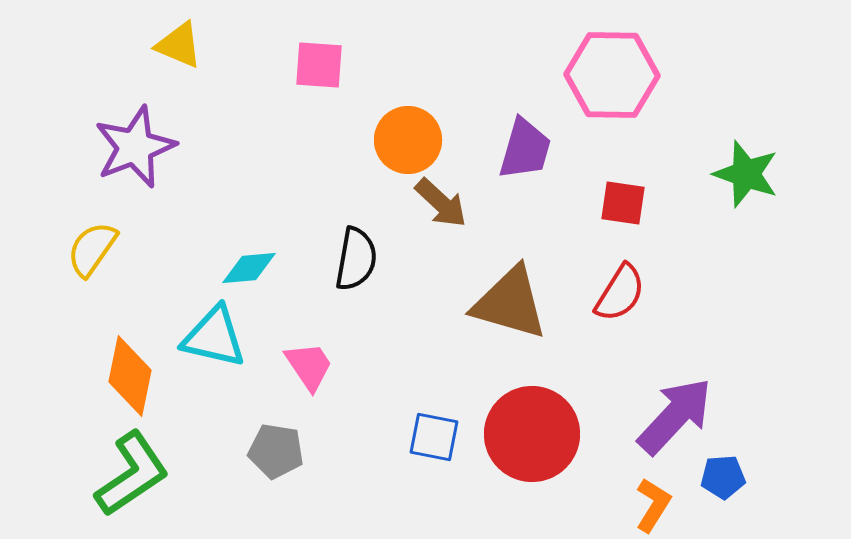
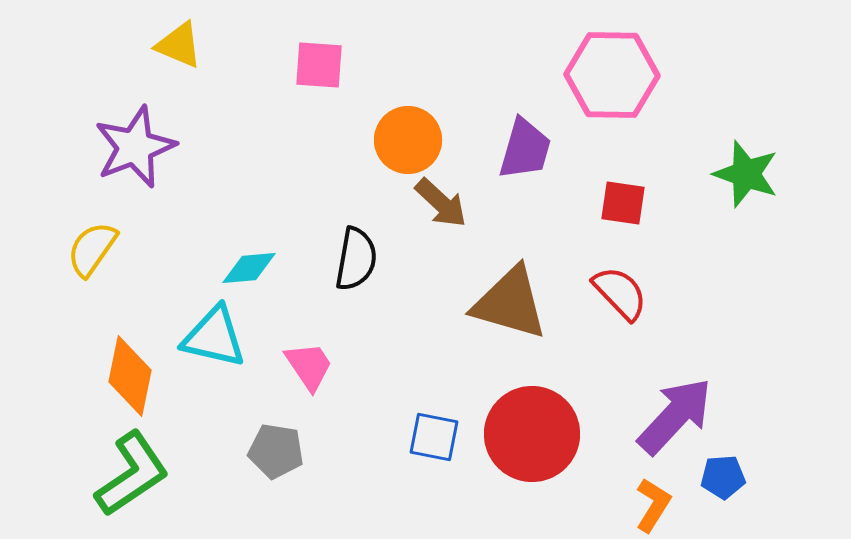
red semicircle: rotated 76 degrees counterclockwise
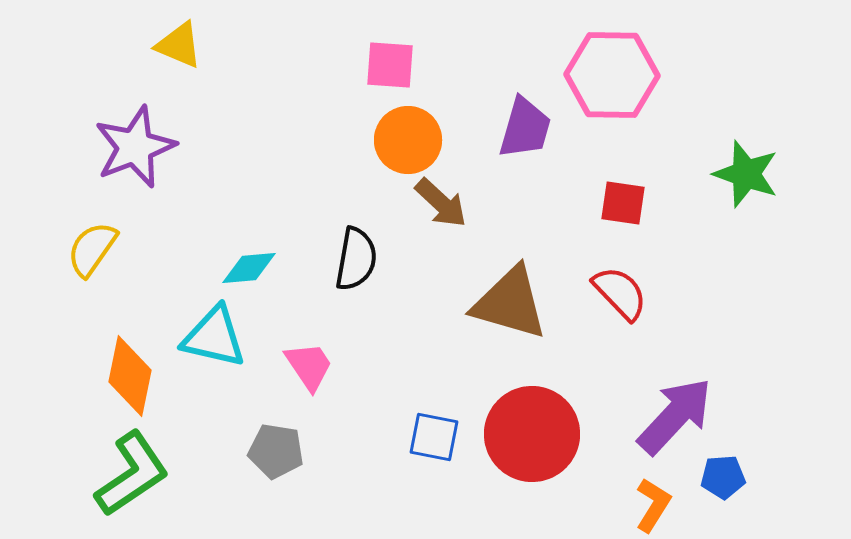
pink square: moved 71 px right
purple trapezoid: moved 21 px up
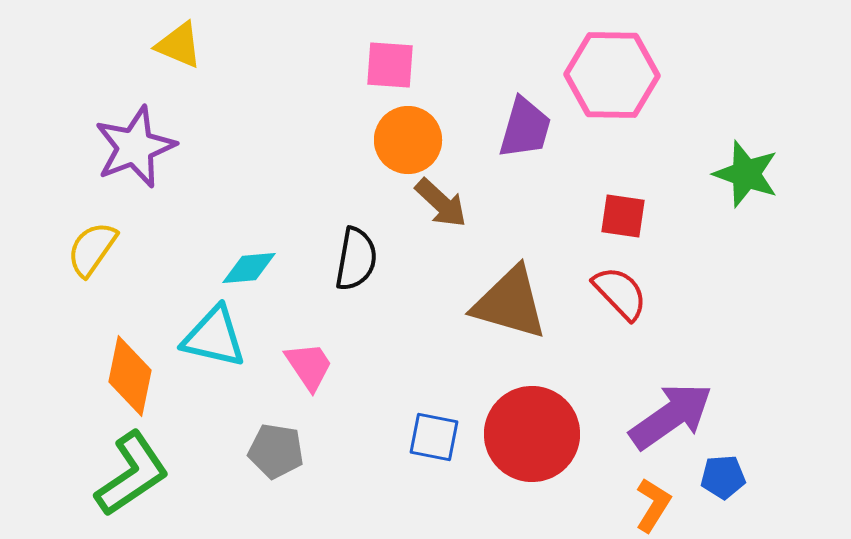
red square: moved 13 px down
purple arrow: moved 4 px left; rotated 12 degrees clockwise
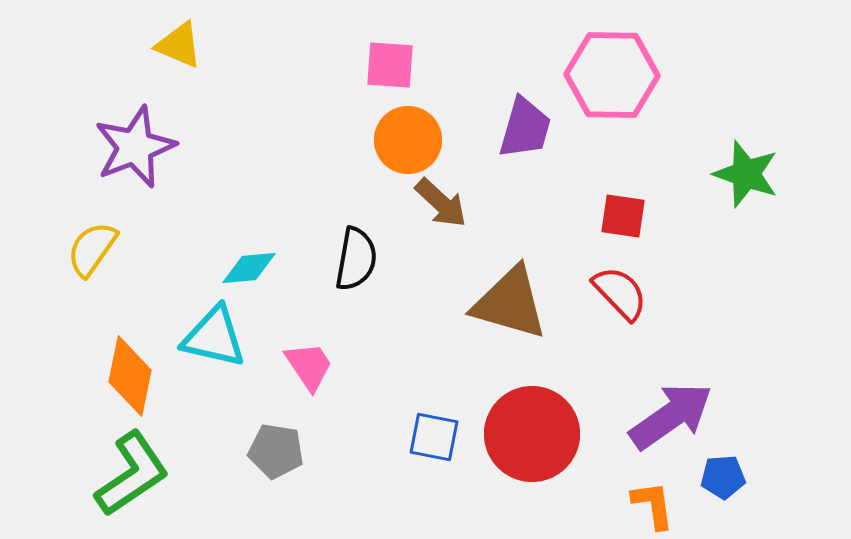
orange L-shape: rotated 40 degrees counterclockwise
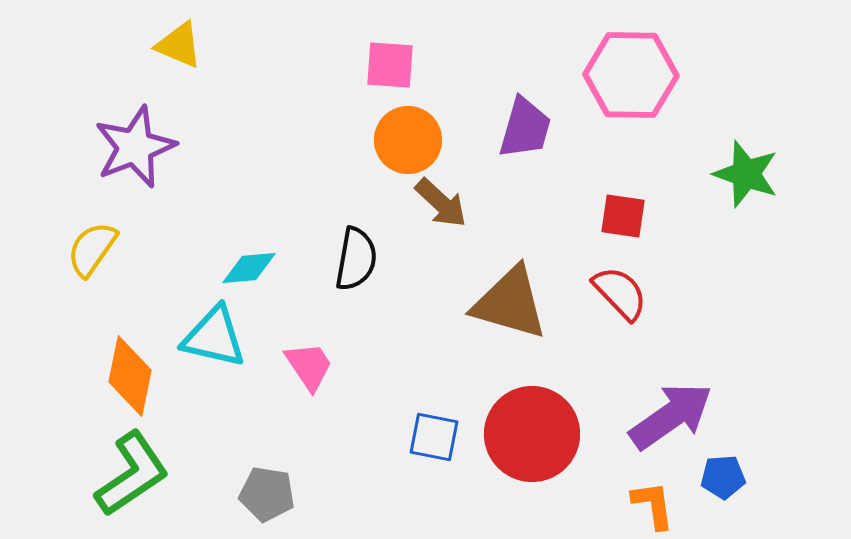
pink hexagon: moved 19 px right
gray pentagon: moved 9 px left, 43 px down
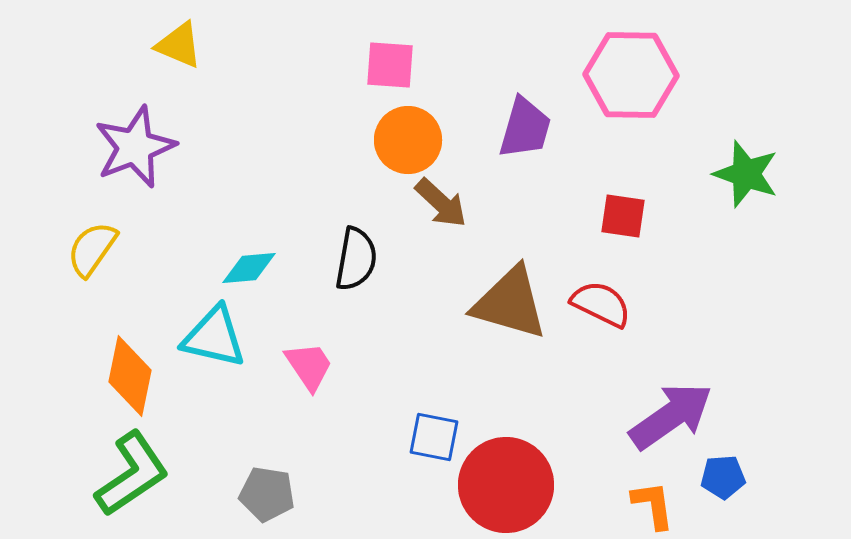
red semicircle: moved 19 px left, 11 px down; rotated 20 degrees counterclockwise
red circle: moved 26 px left, 51 px down
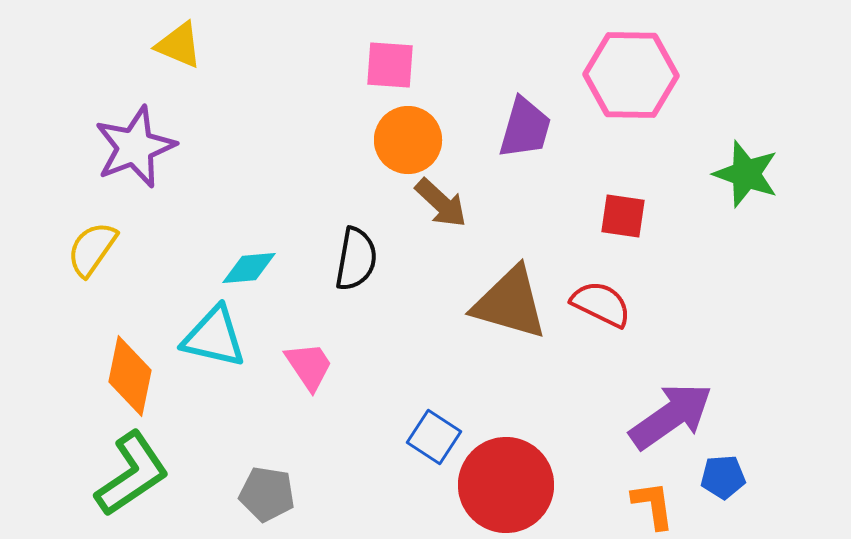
blue square: rotated 22 degrees clockwise
